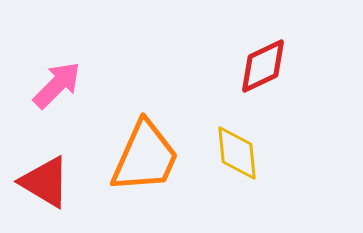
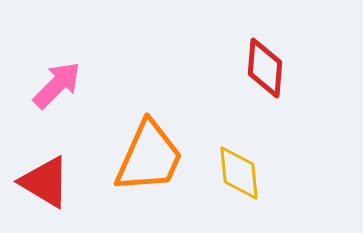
red diamond: moved 2 px right, 2 px down; rotated 60 degrees counterclockwise
yellow diamond: moved 2 px right, 20 px down
orange trapezoid: moved 4 px right
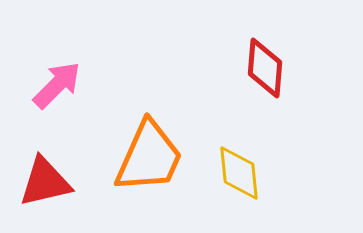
red triangle: rotated 44 degrees counterclockwise
